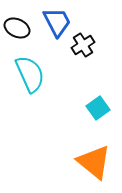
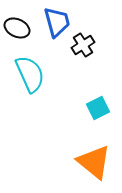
blue trapezoid: rotated 12 degrees clockwise
cyan square: rotated 10 degrees clockwise
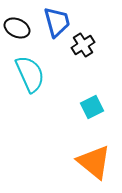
cyan square: moved 6 px left, 1 px up
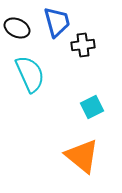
black cross: rotated 25 degrees clockwise
orange triangle: moved 12 px left, 6 px up
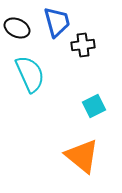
cyan square: moved 2 px right, 1 px up
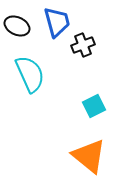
black ellipse: moved 2 px up
black cross: rotated 15 degrees counterclockwise
orange triangle: moved 7 px right
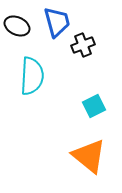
cyan semicircle: moved 2 px right, 2 px down; rotated 27 degrees clockwise
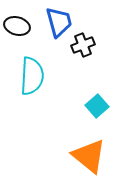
blue trapezoid: moved 2 px right
black ellipse: rotated 10 degrees counterclockwise
cyan square: moved 3 px right; rotated 15 degrees counterclockwise
